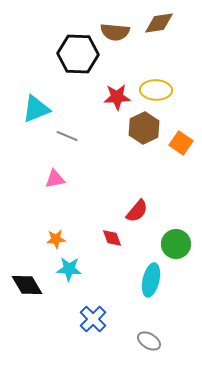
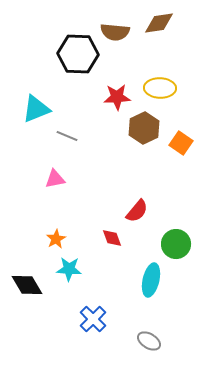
yellow ellipse: moved 4 px right, 2 px up
orange star: rotated 24 degrees counterclockwise
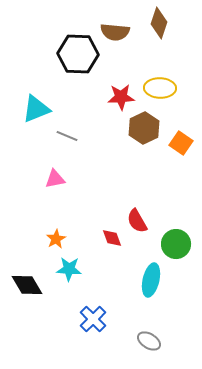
brown diamond: rotated 64 degrees counterclockwise
red star: moved 4 px right
red semicircle: moved 10 px down; rotated 110 degrees clockwise
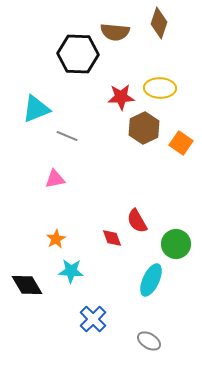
cyan star: moved 2 px right, 2 px down
cyan ellipse: rotated 12 degrees clockwise
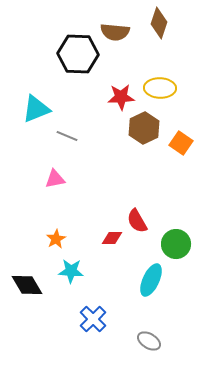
red diamond: rotated 70 degrees counterclockwise
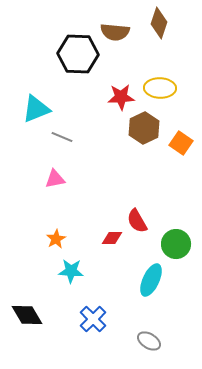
gray line: moved 5 px left, 1 px down
black diamond: moved 30 px down
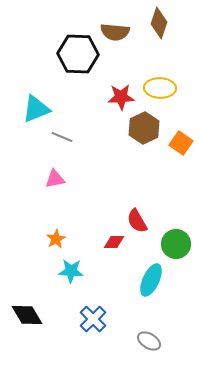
red diamond: moved 2 px right, 4 px down
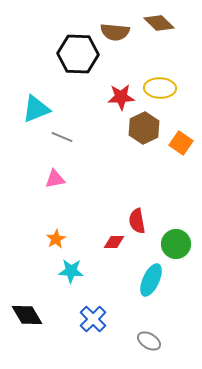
brown diamond: rotated 64 degrees counterclockwise
red semicircle: rotated 20 degrees clockwise
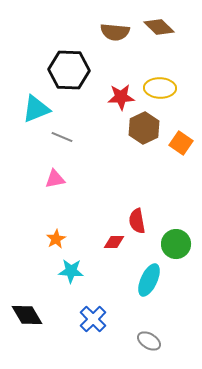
brown diamond: moved 4 px down
black hexagon: moved 9 px left, 16 px down
cyan ellipse: moved 2 px left
